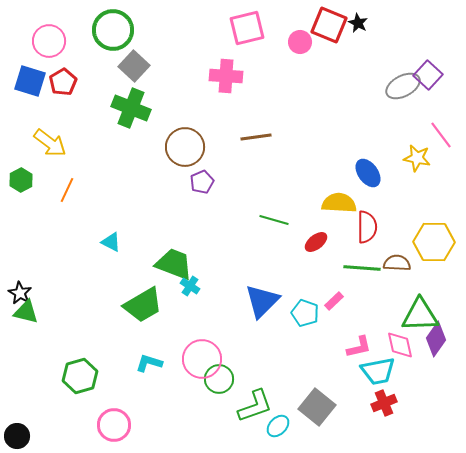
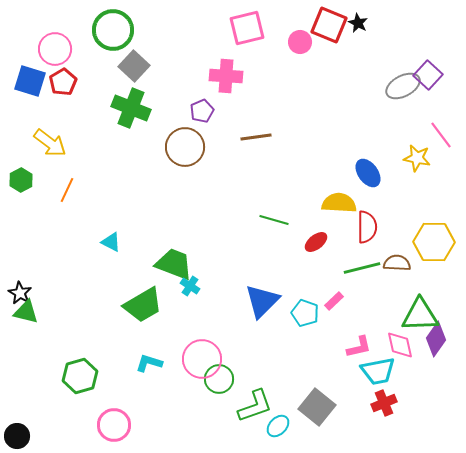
pink circle at (49, 41): moved 6 px right, 8 px down
purple pentagon at (202, 182): moved 71 px up
green line at (362, 268): rotated 18 degrees counterclockwise
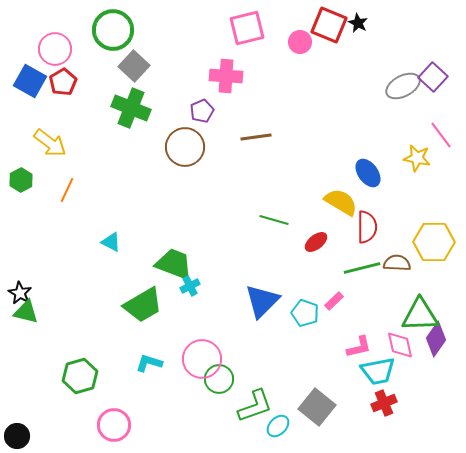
purple square at (428, 75): moved 5 px right, 2 px down
blue square at (30, 81): rotated 12 degrees clockwise
yellow semicircle at (339, 203): moved 2 px right, 1 px up; rotated 28 degrees clockwise
cyan cross at (190, 286): rotated 30 degrees clockwise
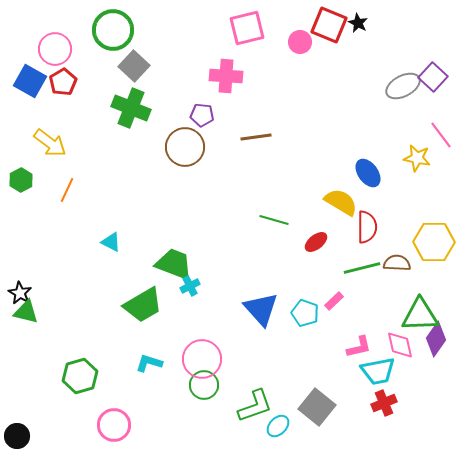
purple pentagon at (202, 111): moved 4 px down; rotated 30 degrees clockwise
blue triangle at (262, 301): moved 1 px left, 8 px down; rotated 27 degrees counterclockwise
green circle at (219, 379): moved 15 px left, 6 px down
